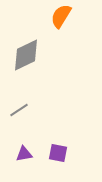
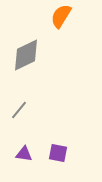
gray line: rotated 18 degrees counterclockwise
purple triangle: rotated 18 degrees clockwise
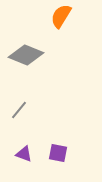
gray diamond: rotated 48 degrees clockwise
purple triangle: rotated 12 degrees clockwise
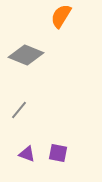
purple triangle: moved 3 px right
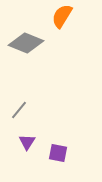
orange semicircle: moved 1 px right
gray diamond: moved 12 px up
purple triangle: moved 12 px up; rotated 42 degrees clockwise
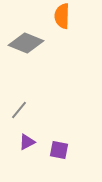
orange semicircle: rotated 30 degrees counterclockwise
purple triangle: rotated 30 degrees clockwise
purple square: moved 1 px right, 3 px up
